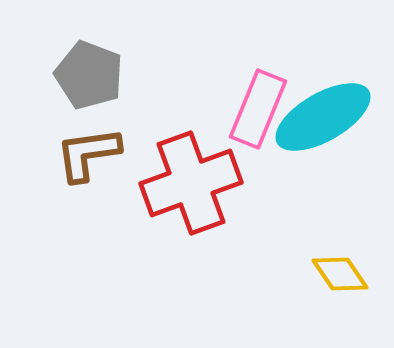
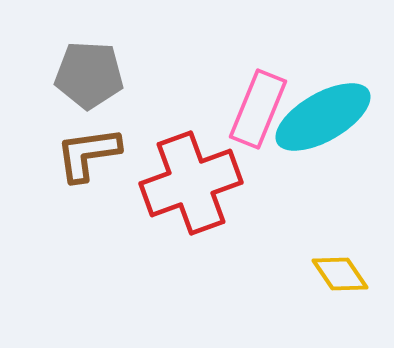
gray pentagon: rotated 18 degrees counterclockwise
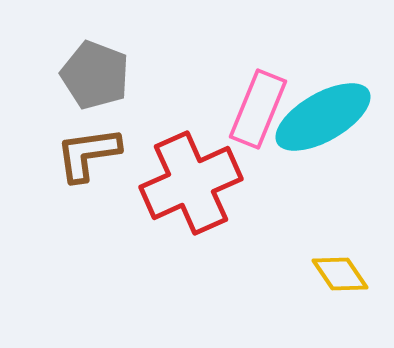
gray pentagon: moved 6 px right; rotated 18 degrees clockwise
red cross: rotated 4 degrees counterclockwise
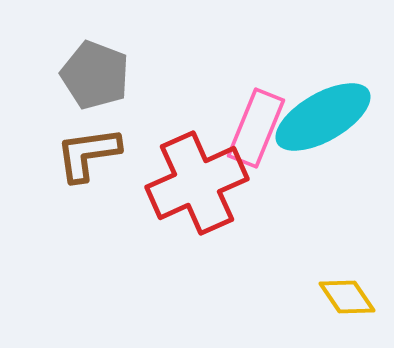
pink rectangle: moved 2 px left, 19 px down
red cross: moved 6 px right
yellow diamond: moved 7 px right, 23 px down
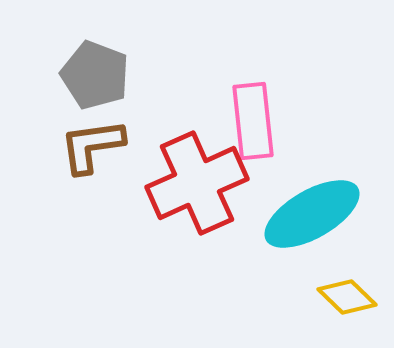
cyan ellipse: moved 11 px left, 97 px down
pink rectangle: moved 3 px left, 7 px up; rotated 28 degrees counterclockwise
brown L-shape: moved 4 px right, 8 px up
yellow diamond: rotated 12 degrees counterclockwise
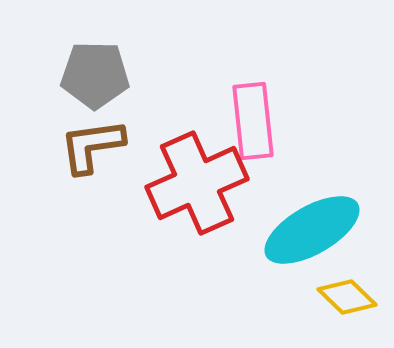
gray pentagon: rotated 20 degrees counterclockwise
cyan ellipse: moved 16 px down
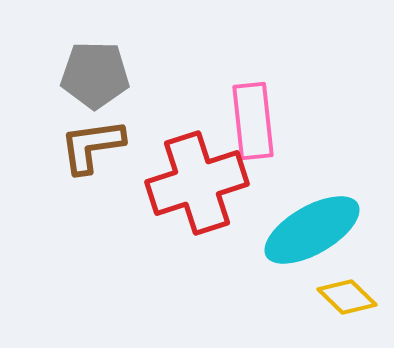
red cross: rotated 6 degrees clockwise
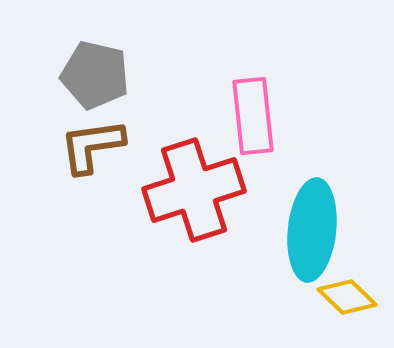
gray pentagon: rotated 12 degrees clockwise
pink rectangle: moved 5 px up
red cross: moved 3 px left, 7 px down
cyan ellipse: rotated 54 degrees counterclockwise
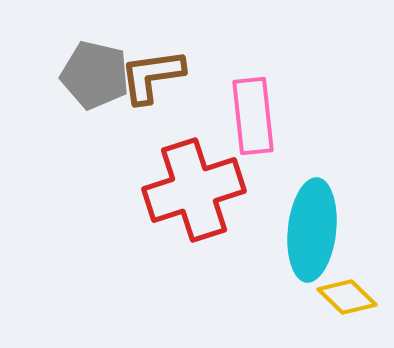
brown L-shape: moved 60 px right, 70 px up
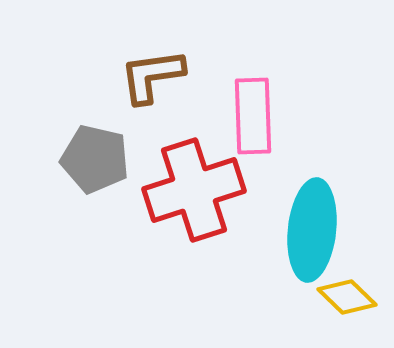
gray pentagon: moved 84 px down
pink rectangle: rotated 4 degrees clockwise
